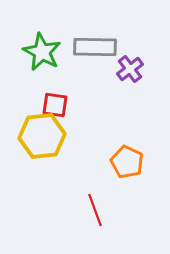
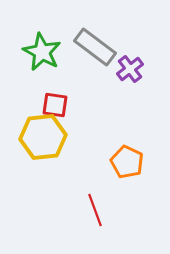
gray rectangle: rotated 36 degrees clockwise
yellow hexagon: moved 1 px right, 1 px down
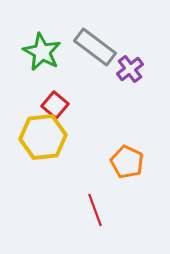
red square: rotated 32 degrees clockwise
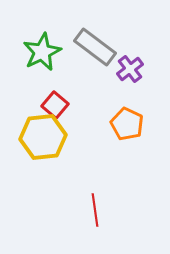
green star: rotated 18 degrees clockwise
orange pentagon: moved 38 px up
red line: rotated 12 degrees clockwise
